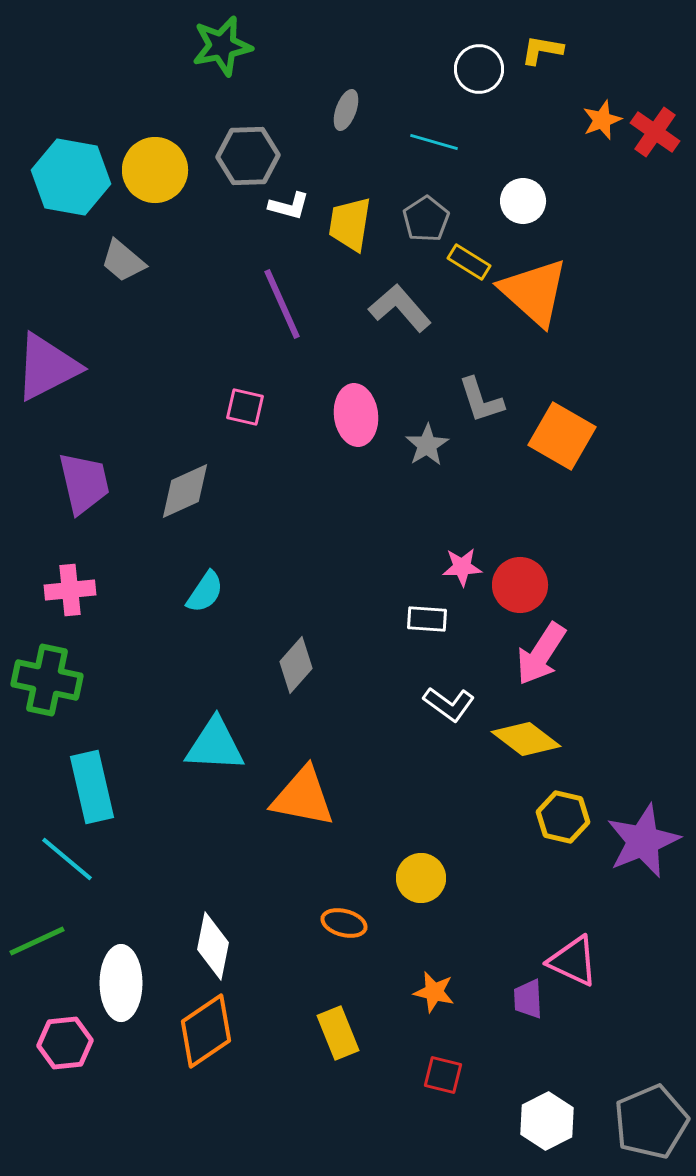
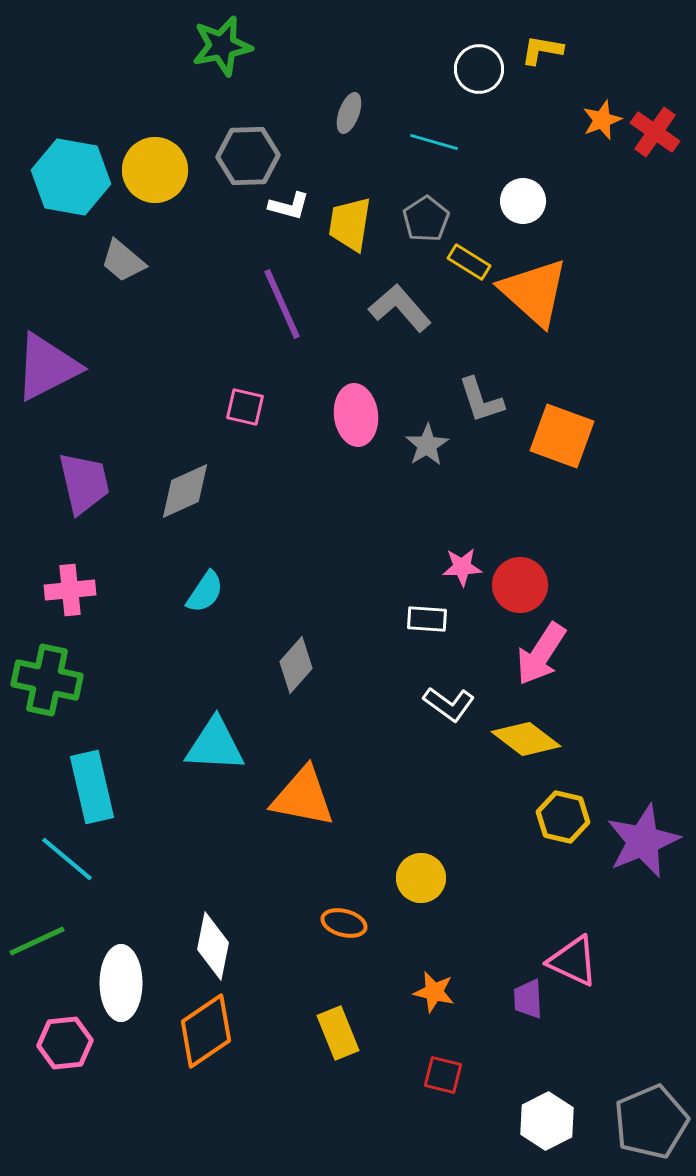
gray ellipse at (346, 110): moved 3 px right, 3 px down
orange square at (562, 436): rotated 10 degrees counterclockwise
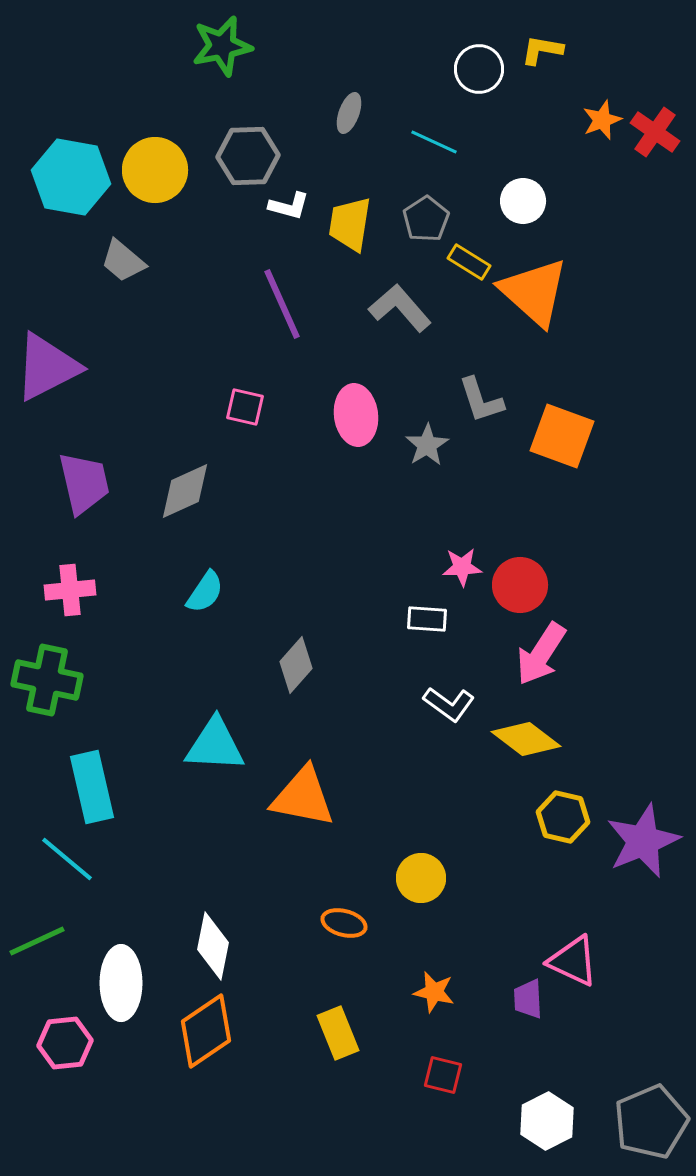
cyan line at (434, 142): rotated 9 degrees clockwise
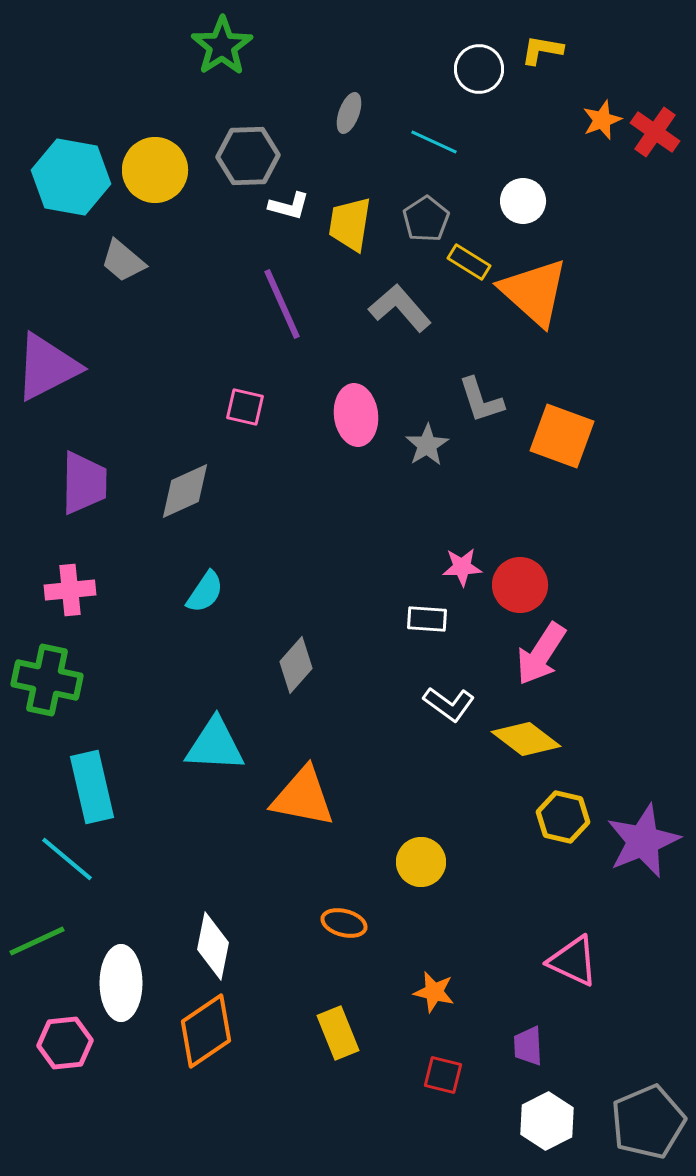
green star at (222, 46): rotated 22 degrees counterclockwise
purple trapezoid at (84, 483): rotated 14 degrees clockwise
yellow circle at (421, 878): moved 16 px up
purple trapezoid at (528, 999): moved 47 px down
gray pentagon at (651, 1122): moved 3 px left
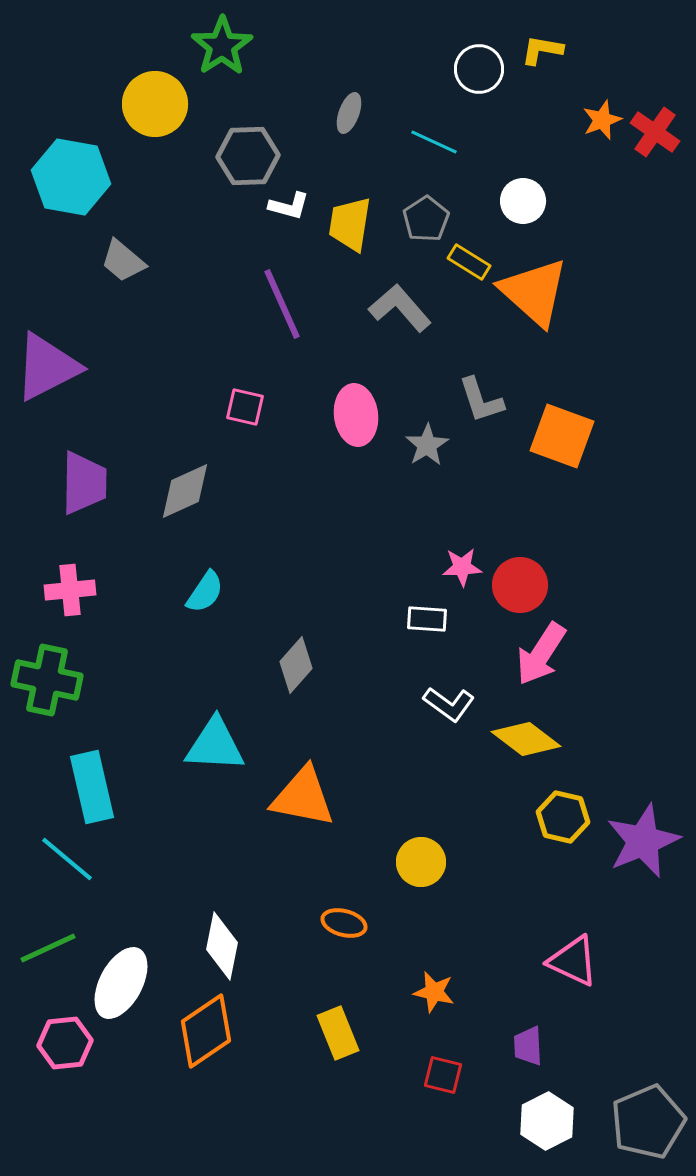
yellow circle at (155, 170): moved 66 px up
green line at (37, 941): moved 11 px right, 7 px down
white diamond at (213, 946): moved 9 px right
white ellipse at (121, 983): rotated 28 degrees clockwise
